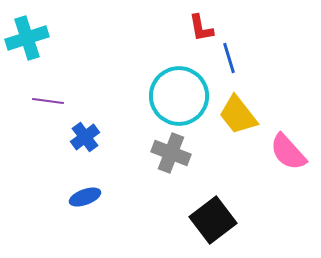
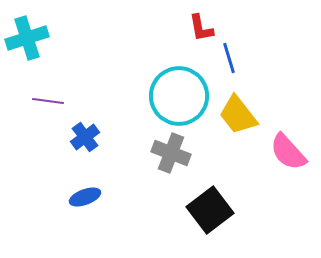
black square: moved 3 px left, 10 px up
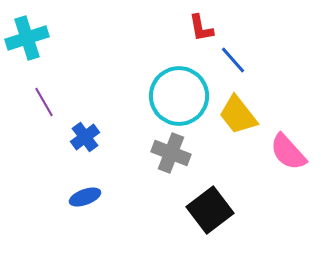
blue line: moved 4 px right, 2 px down; rotated 24 degrees counterclockwise
purple line: moved 4 px left, 1 px down; rotated 52 degrees clockwise
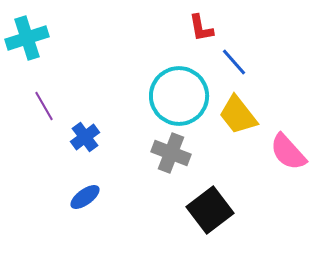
blue line: moved 1 px right, 2 px down
purple line: moved 4 px down
blue ellipse: rotated 16 degrees counterclockwise
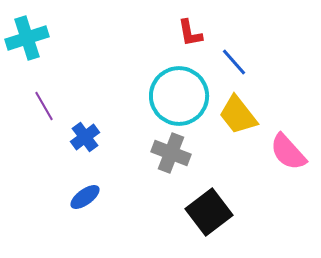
red L-shape: moved 11 px left, 5 px down
black square: moved 1 px left, 2 px down
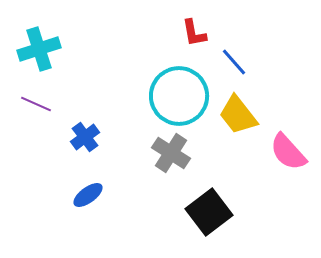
red L-shape: moved 4 px right
cyan cross: moved 12 px right, 11 px down
purple line: moved 8 px left, 2 px up; rotated 36 degrees counterclockwise
gray cross: rotated 12 degrees clockwise
blue ellipse: moved 3 px right, 2 px up
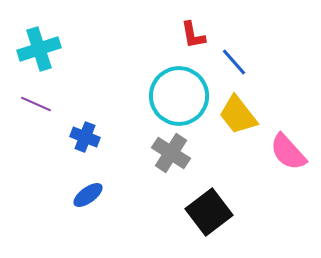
red L-shape: moved 1 px left, 2 px down
blue cross: rotated 32 degrees counterclockwise
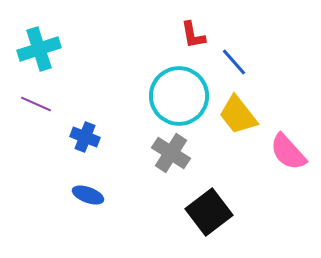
blue ellipse: rotated 56 degrees clockwise
